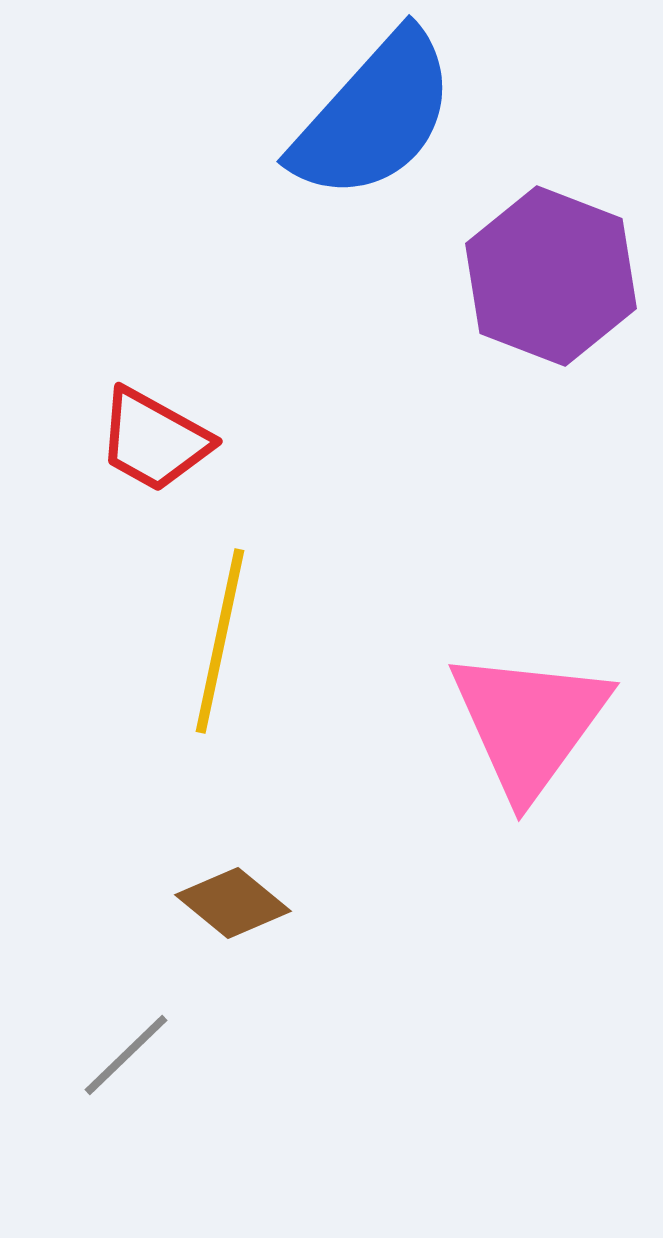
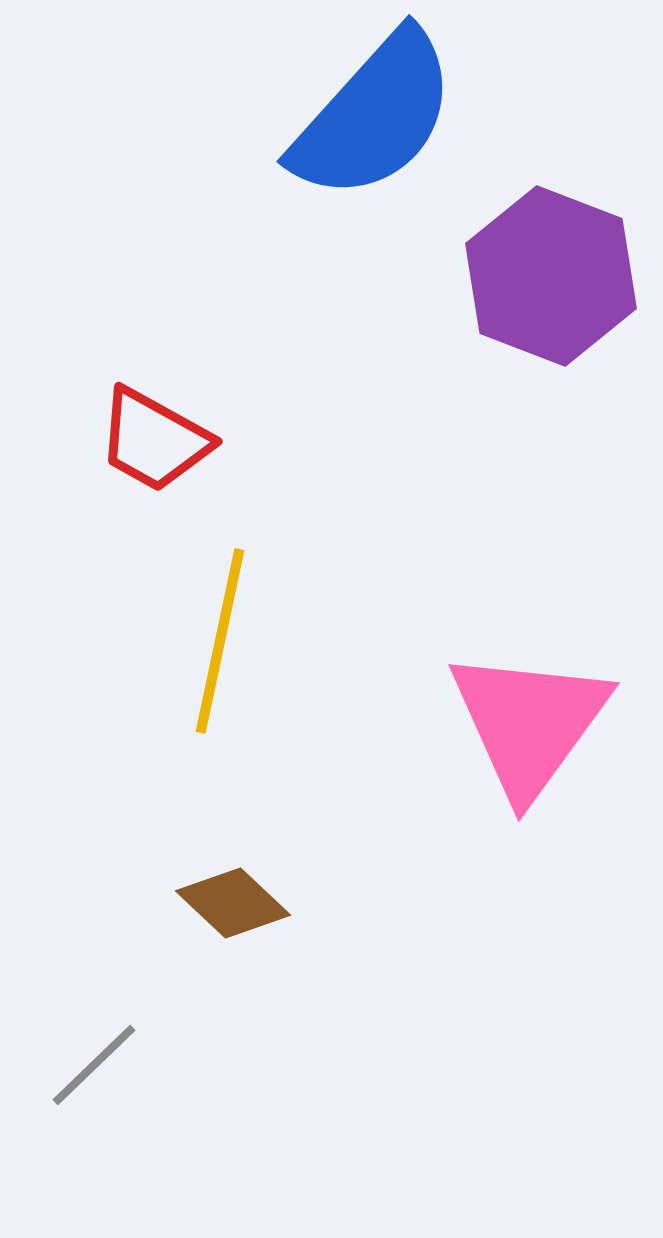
brown diamond: rotated 4 degrees clockwise
gray line: moved 32 px left, 10 px down
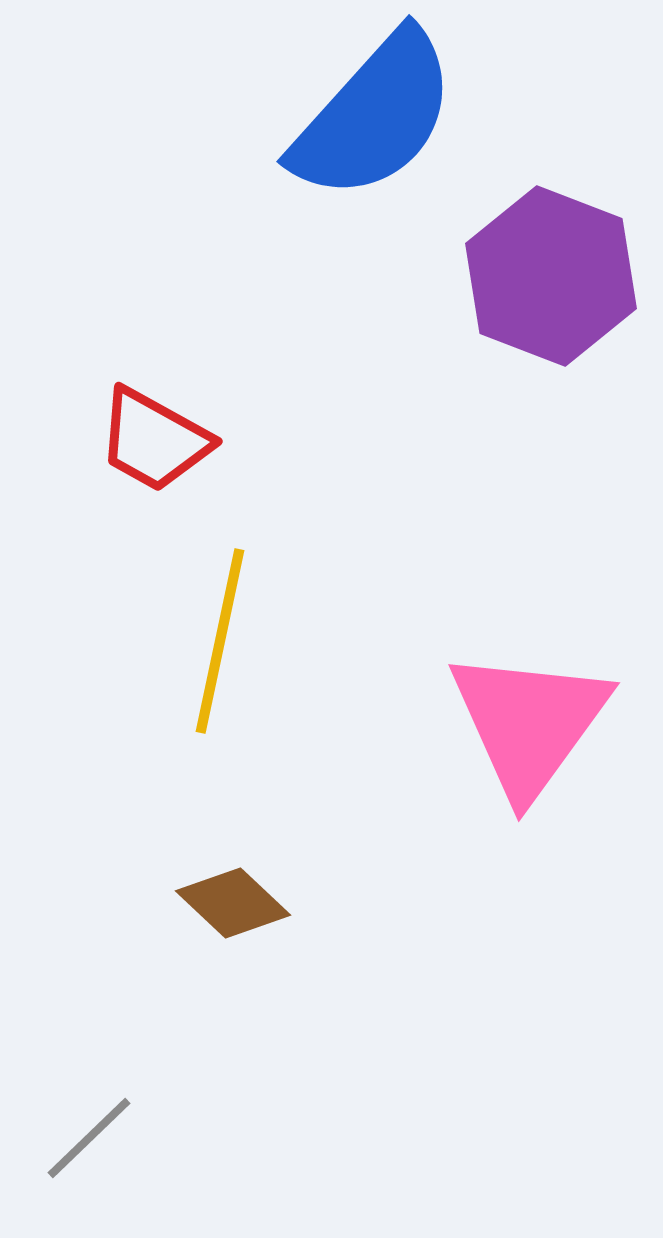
gray line: moved 5 px left, 73 px down
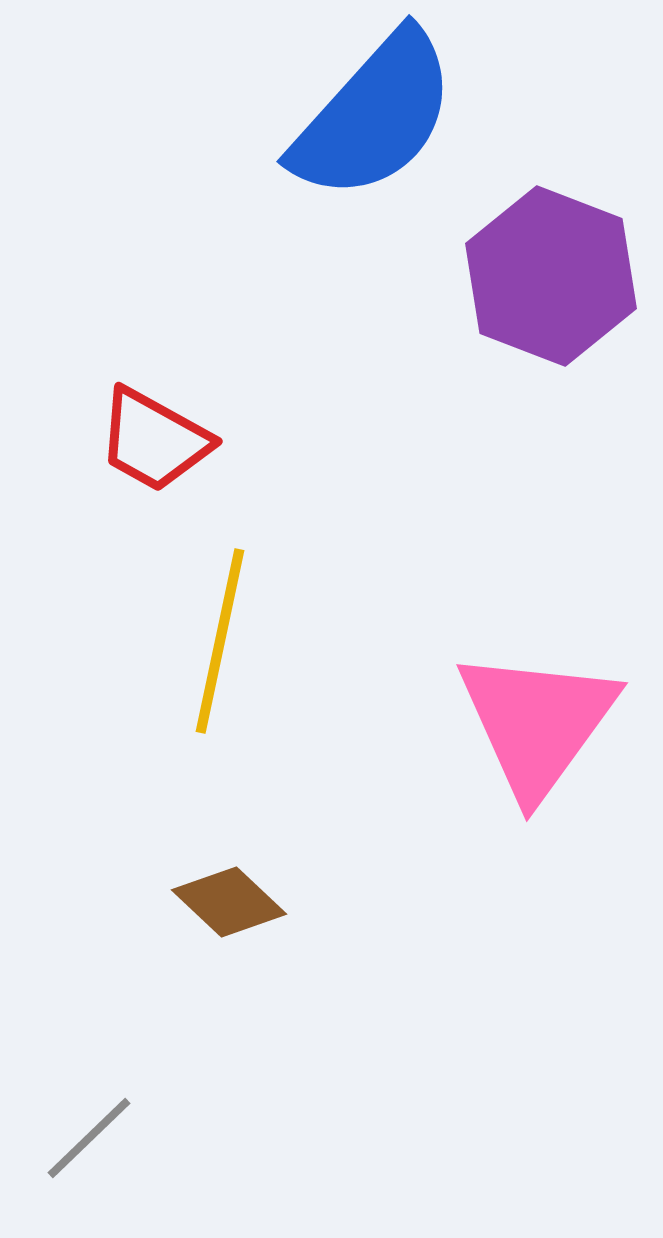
pink triangle: moved 8 px right
brown diamond: moved 4 px left, 1 px up
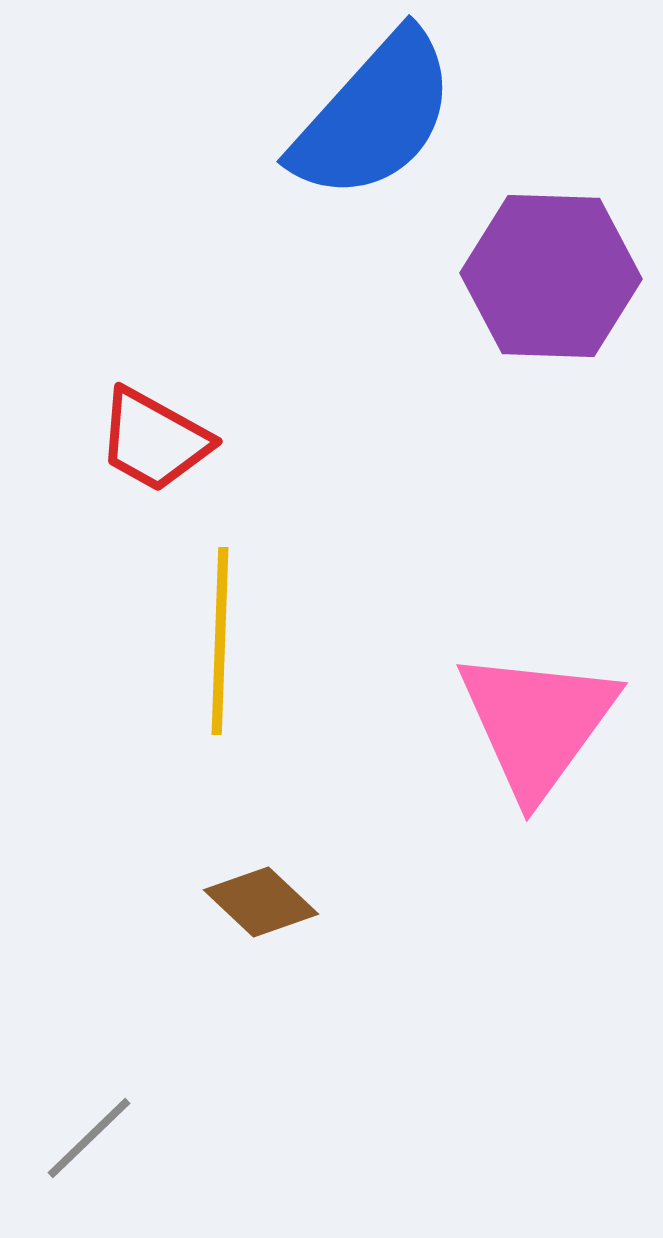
purple hexagon: rotated 19 degrees counterclockwise
yellow line: rotated 10 degrees counterclockwise
brown diamond: moved 32 px right
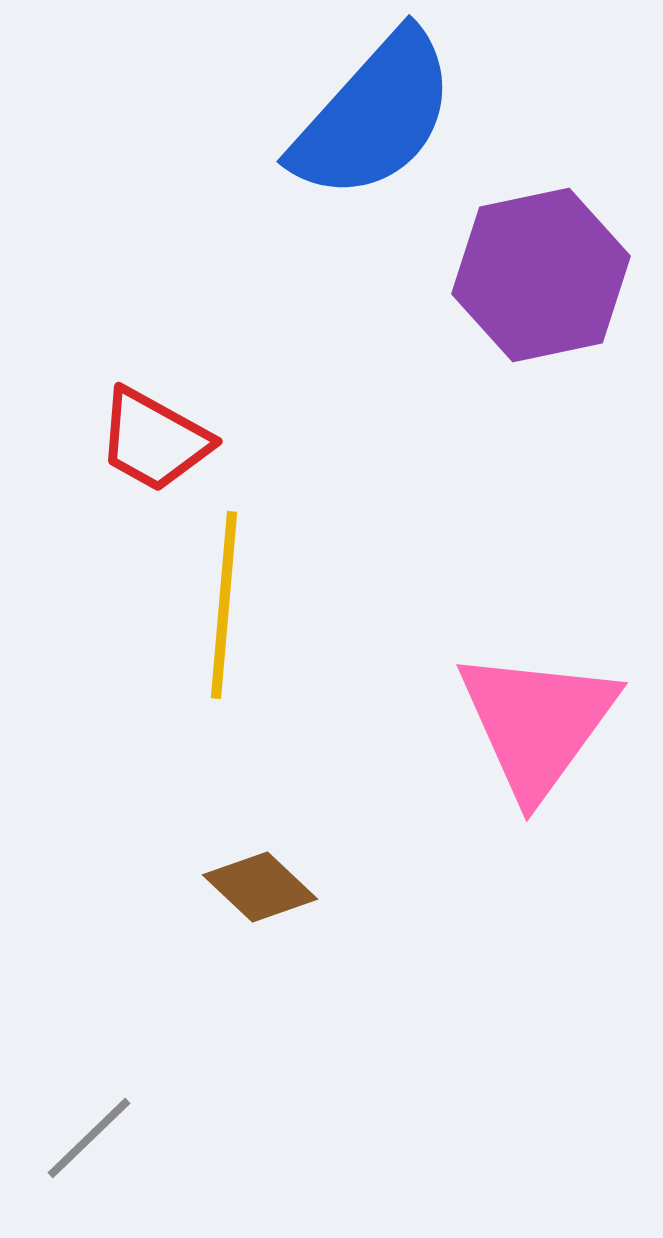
purple hexagon: moved 10 px left, 1 px up; rotated 14 degrees counterclockwise
yellow line: moved 4 px right, 36 px up; rotated 3 degrees clockwise
brown diamond: moved 1 px left, 15 px up
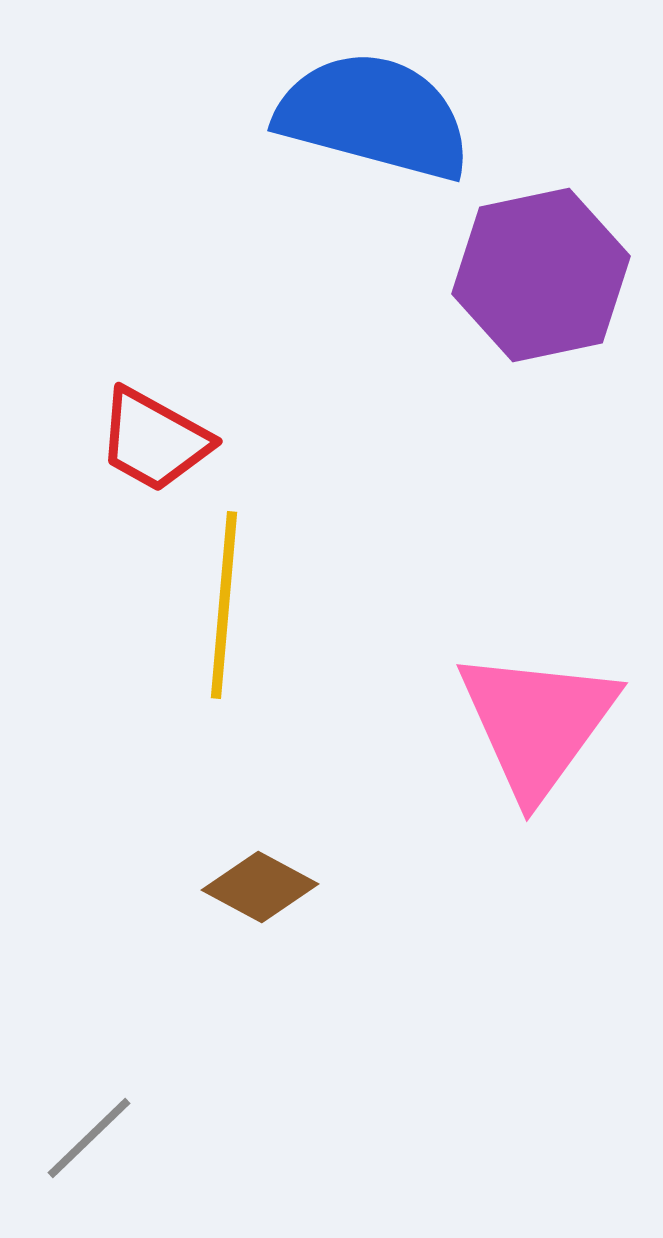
blue semicircle: rotated 117 degrees counterclockwise
brown diamond: rotated 15 degrees counterclockwise
